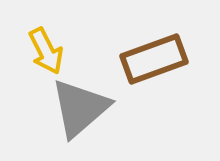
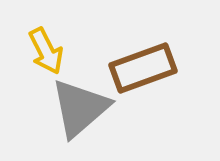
brown rectangle: moved 11 px left, 9 px down
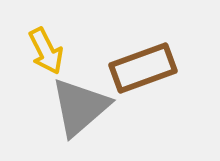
gray triangle: moved 1 px up
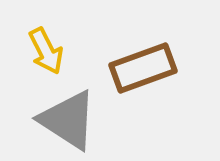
gray triangle: moved 12 px left, 13 px down; rotated 46 degrees counterclockwise
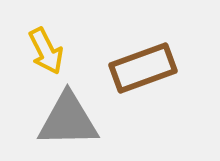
gray triangle: rotated 34 degrees counterclockwise
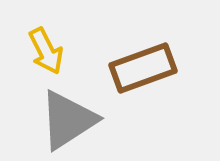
gray triangle: rotated 32 degrees counterclockwise
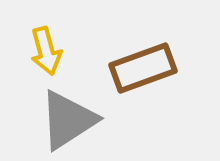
yellow arrow: rotated 12 degrees clockwise
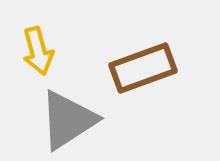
yellow arrow: moved 8 px left
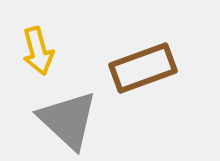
gray triangle: rotated 44 degrees counterclockwise
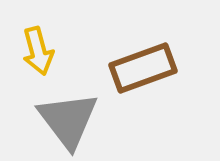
gray triangle: rotated 10 degrees clockwise
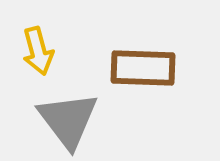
brown rectangle: rotated 22 degrees clockwise
